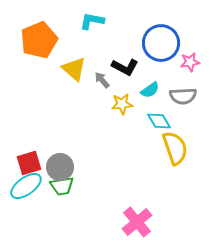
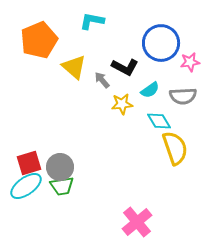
yellow triangle: moved 2 px up
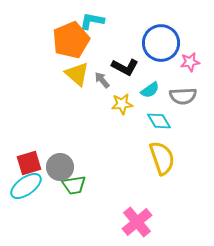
orange pentagon: moved 32 px right
yellow triangle: moved 3 px right, 7 px down
yellow semicircle: moved 13 px left, 10 px down
green trapezoid: moved 12 px right, 1 px up
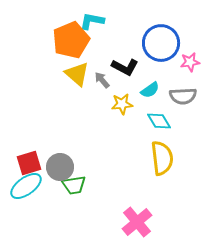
yellow semicircle: rotated 12 degrees clockwise
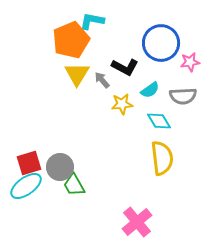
yellow triangle: rotated 20 degrees clockwise
green trapezoid: rotated 70 degrees clockwise
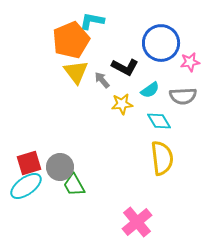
yellow triangle: moved 1 px left, 2 px up; rotated 8 degrees counterclockwise
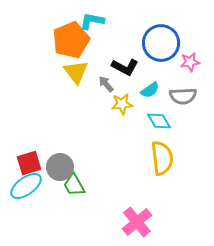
gray arrow: moved 4 px right, 4 px down
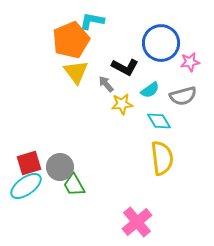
gray semicircle: rotated 12 degrees counterclockwise
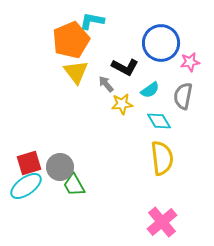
gray semicircle: rotated 116 degrees clockwise
pink cross: moved 25 px right
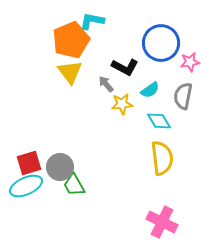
yellow triangle: moved 6 px left
cyan ellipse: rotated 12 degrees clockwise
pink cross: rotated 24 degrees counterclockwise
